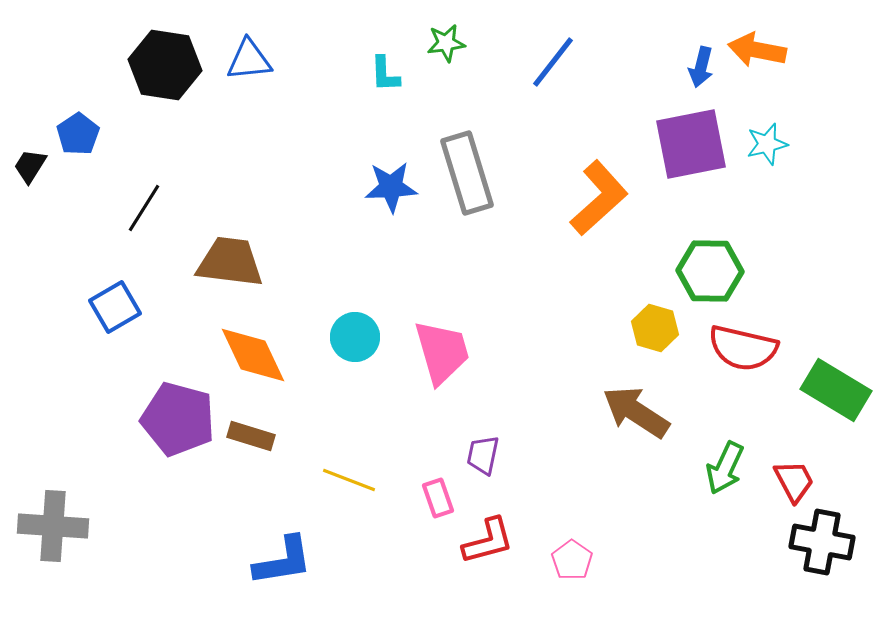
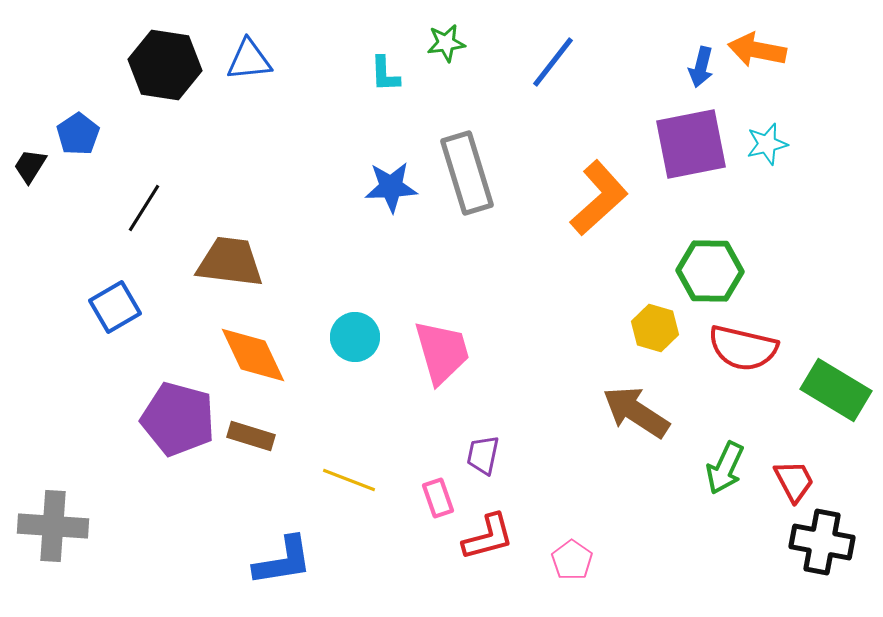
red L-shape: moved 4 px up
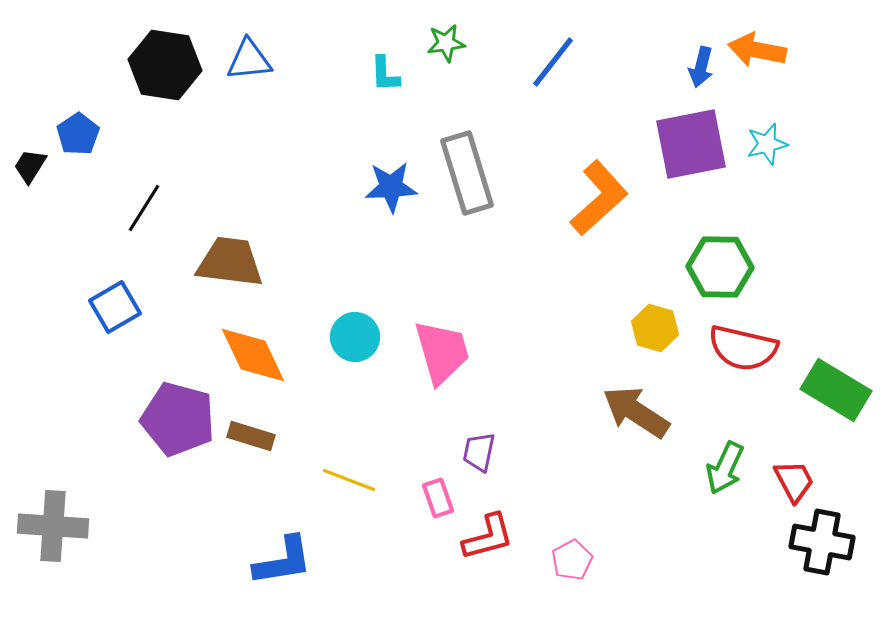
green hexagon: moved 10 px right, 4 px up
purple trapezoid: moved 4 px left, 3 px up
pink pentagon: rotated 9 degrees clockwise
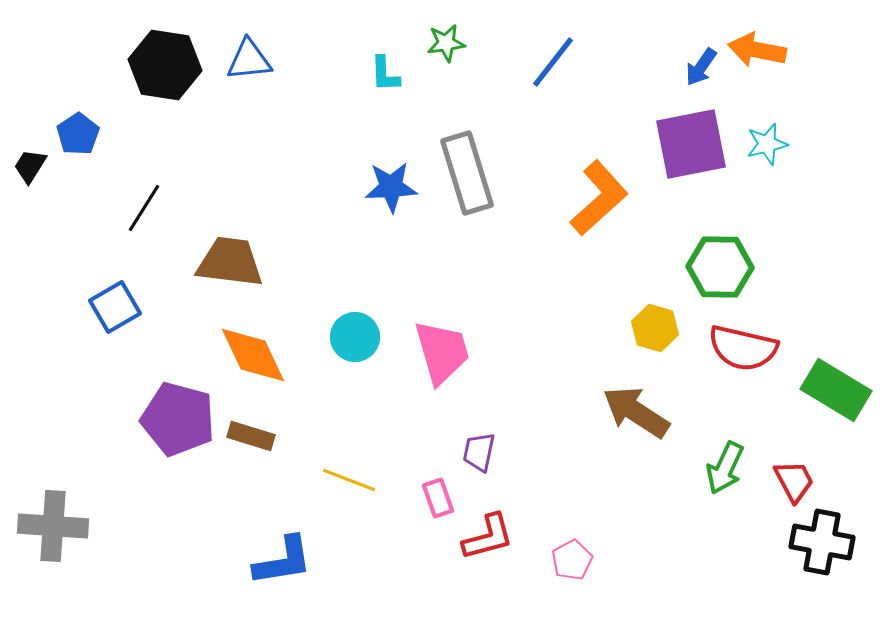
blue arrow: rotated 21 degrees clockwise
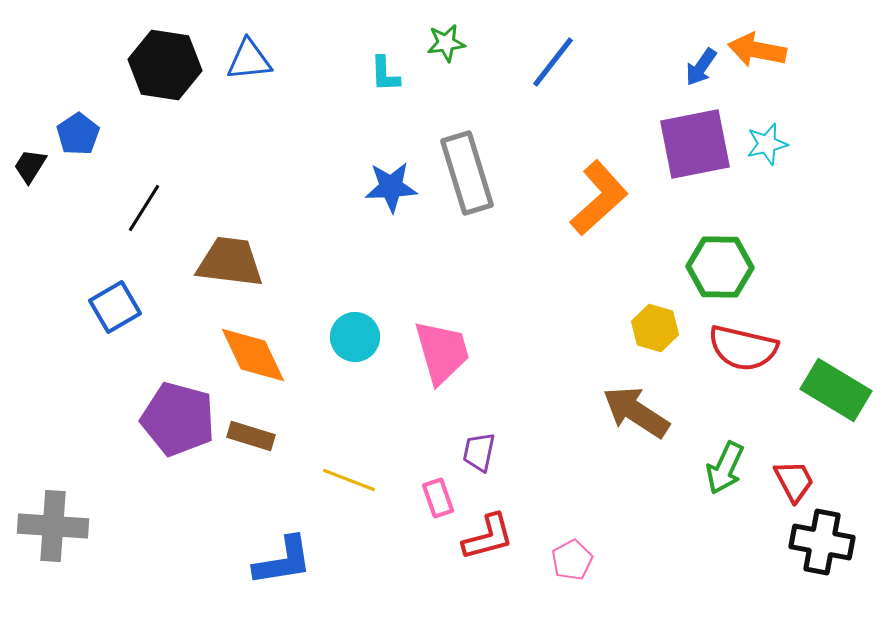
purple square: moved 4 px right
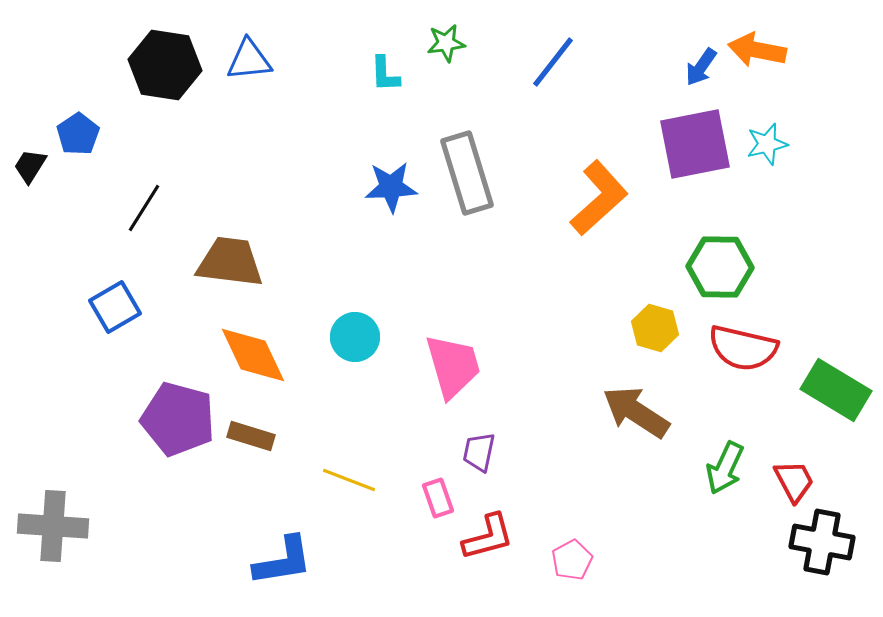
pink trapezoid: moved 11 px right, 14 px down
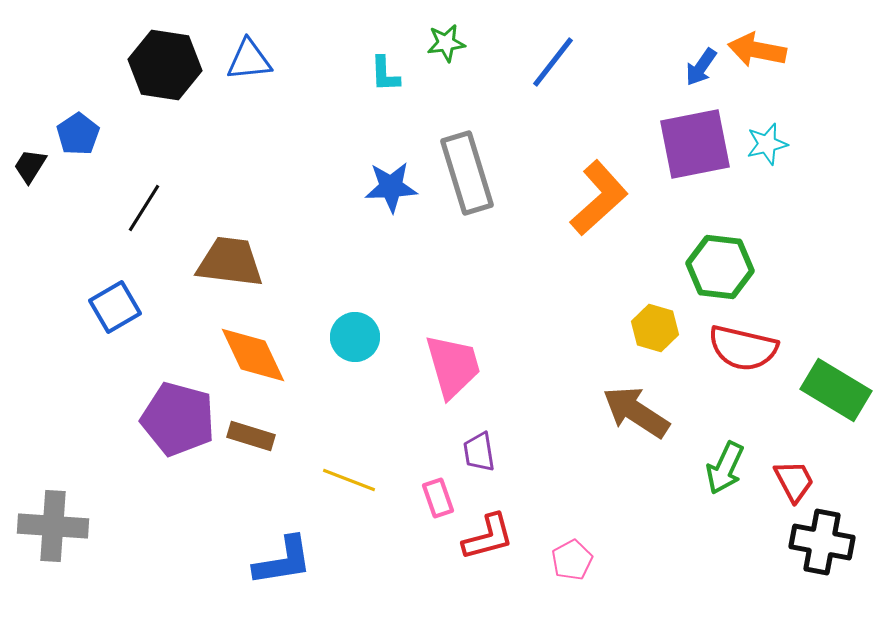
green hexagon: rotated 6 degrees clockwise
purple trapezoid: rotated 21 degrees counterclockwise
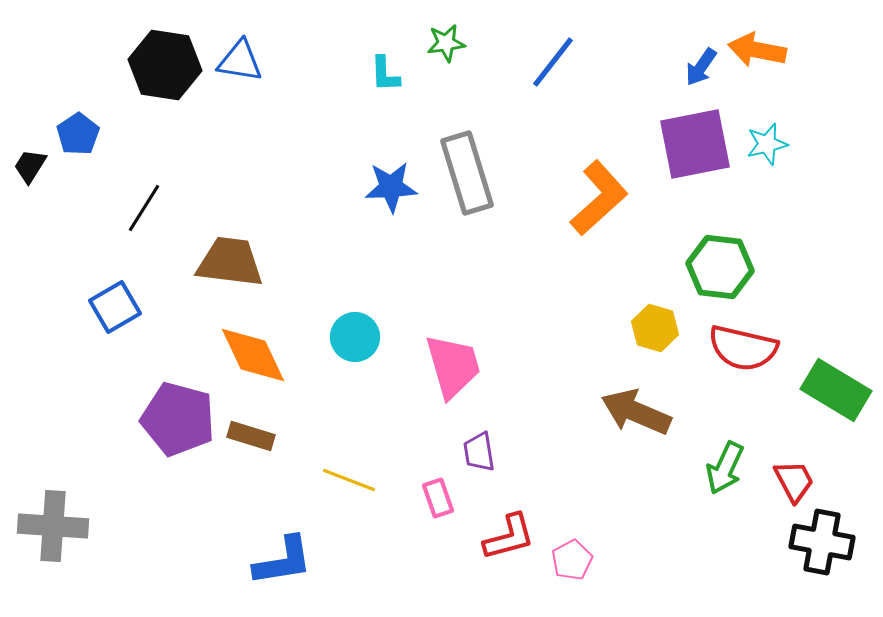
blue triangle: moved 9 px left, 1 px down; rotated 15 degrees clockwise
brown arrow: rotated 10 degrees counterclockwise
red L-shape: moved 21 px right
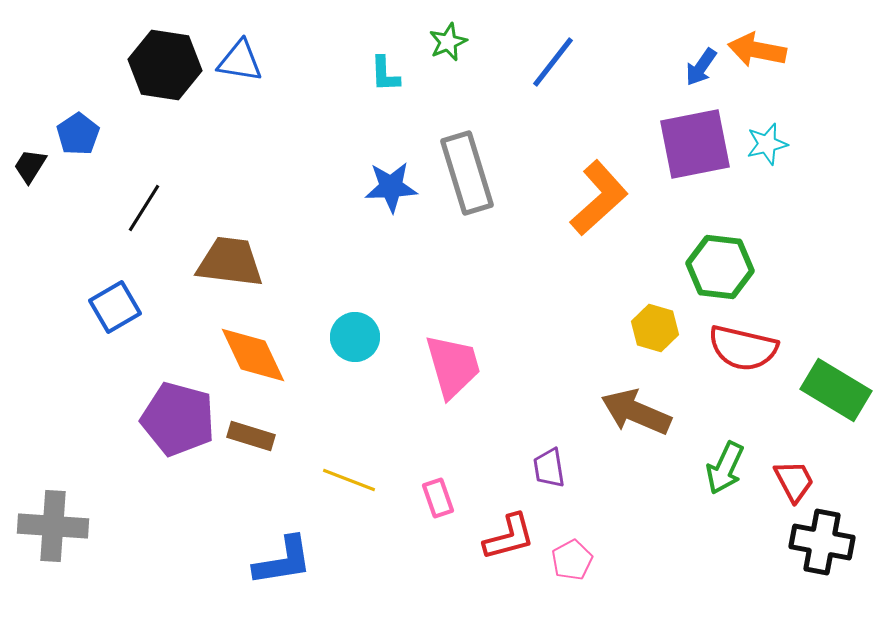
green star: moved 2 px right, 1 px up; rotated 15 degrees counterclockwise
purple trapezoid: moved 70 px right, 16 px down
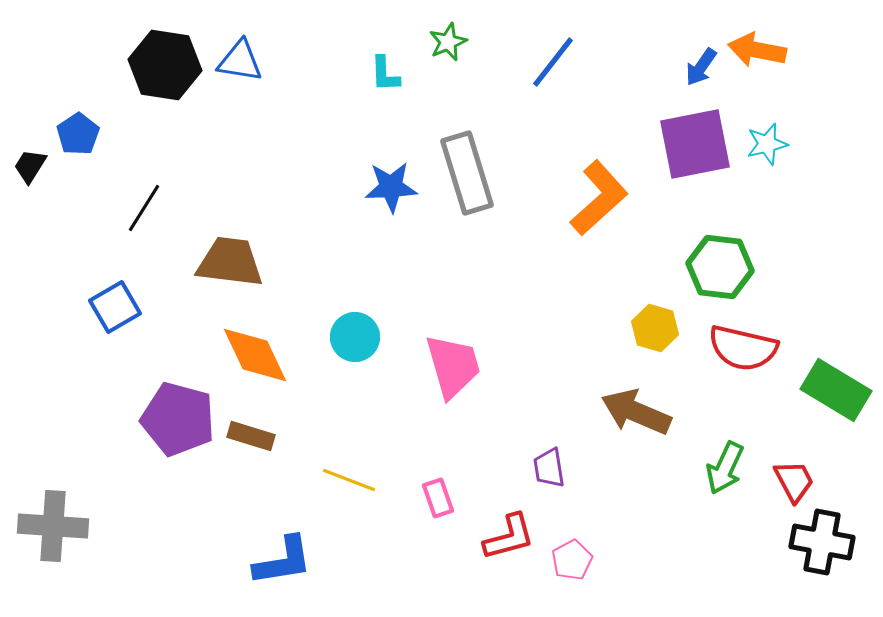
orange diamond: moved 2 px right
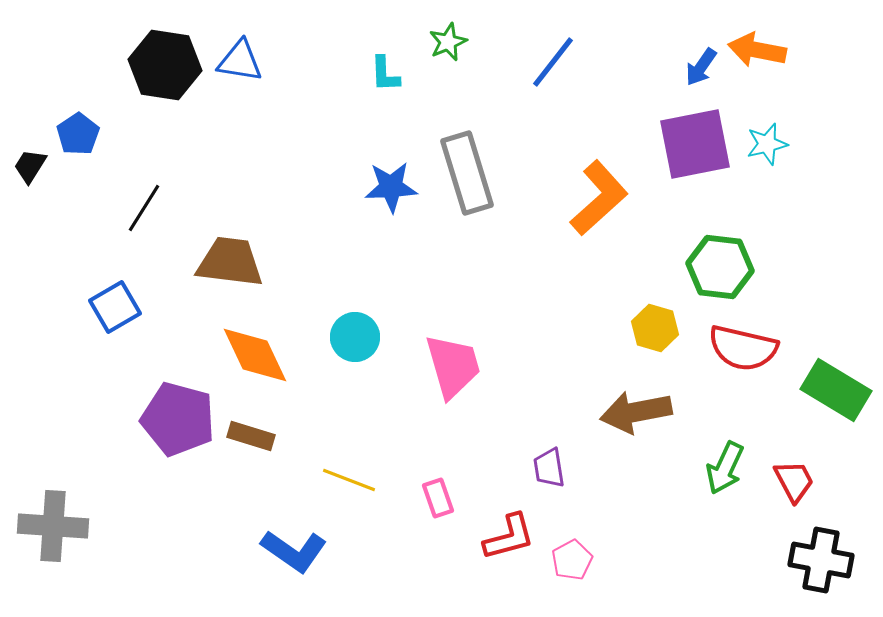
brown arrow: rotated 34 degrees counterclockwise
black cross: moved 1 px left, 18 px down
blue L-shape: moved 11 px right, 10 px up; rotated 44 degrees clockwise
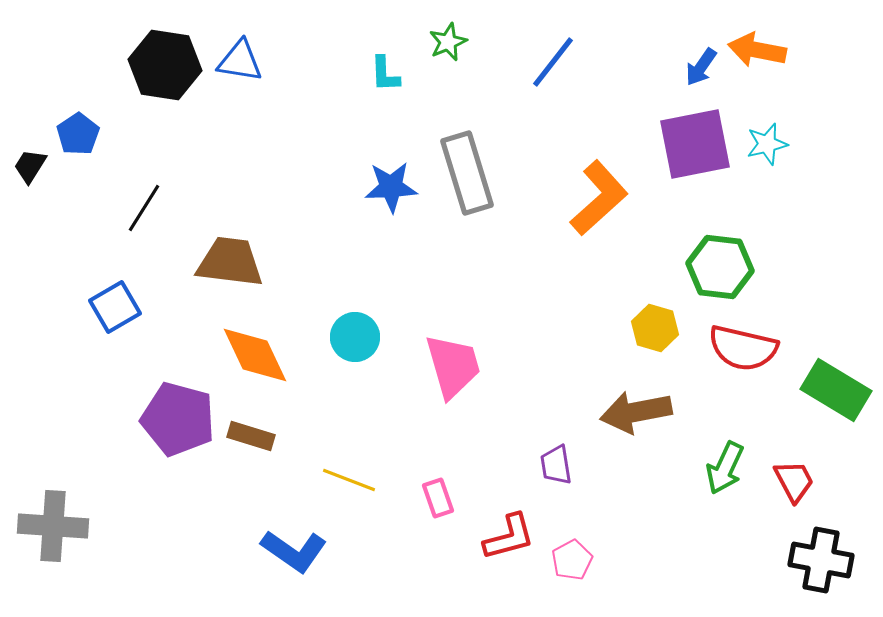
purple trapezoid: moved 7 px right, 3 px up
